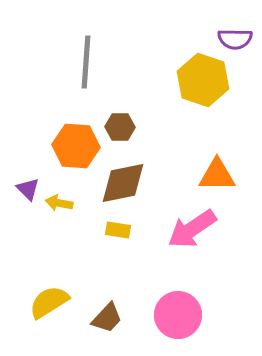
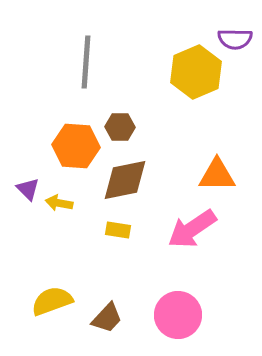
yellow hexagon: moved 7 px left, 8 px up; rotated 18 degrees clockwise
brown diamond: moved 2 px right, 3 px up
yellow semicircle: moved 3 px right, 1 px up; rotated 12 degrees clockwise
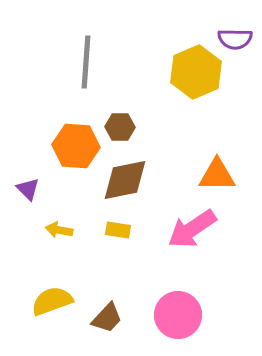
yellow arrow: moved 27 px down
